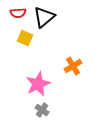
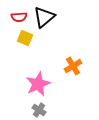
red semicircle: moved 1 px right, 4 px down
gray cross: moved 3 px left
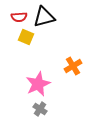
black triangle: rotated 25 degrees clockwise
yellow square: moved 1 px right, 1 px up
gray cross: moved 1 px right, 1 px up
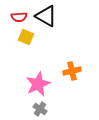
black triangle: moved 2 px right, 1 px up; rotated 45 degrees clockwise
orange cross: moved 1 px left, 5 px down; rotated 18 degrees clockwise
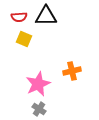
black triangle: rotated 30 degrees counterclockwise
yellow square: moved 2 px left, 2 px down
gray cross: moved 1 px left
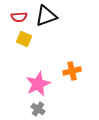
black triangle: rotated 20 degrees counterclockwise
gray cross: moved 1 px left
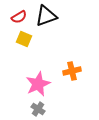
red semicircle: rotated 28 degrees counterclockwise
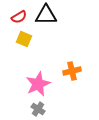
black triangle: moved 1 px up; rotated 20 degrees clockwise
